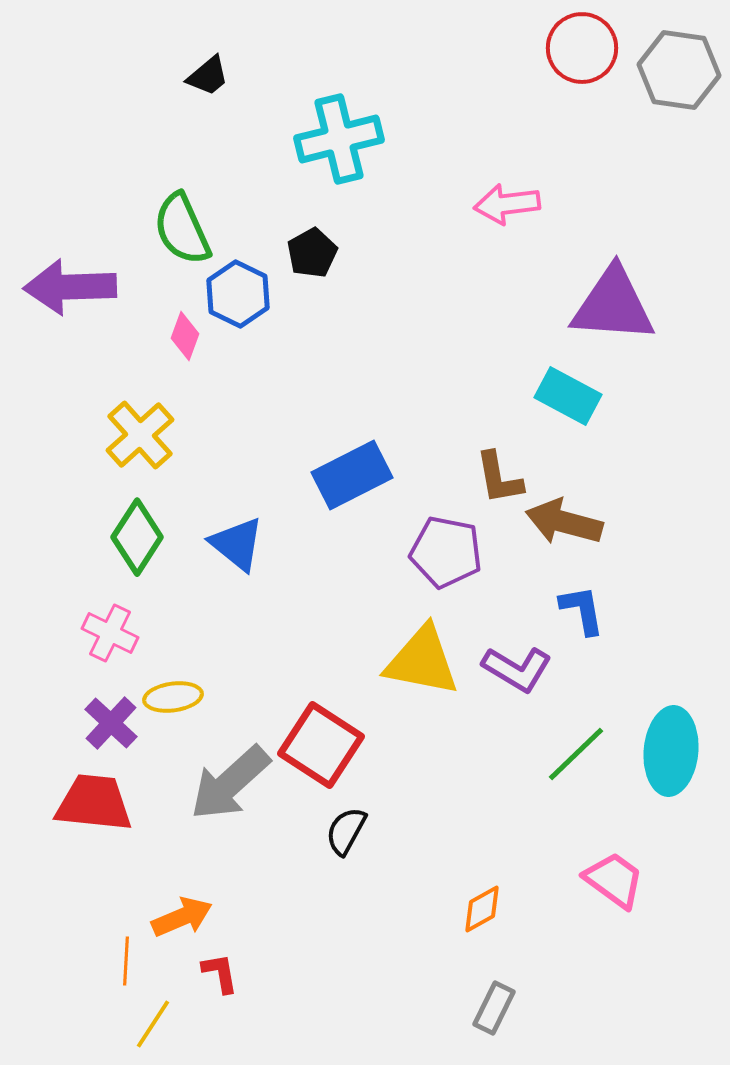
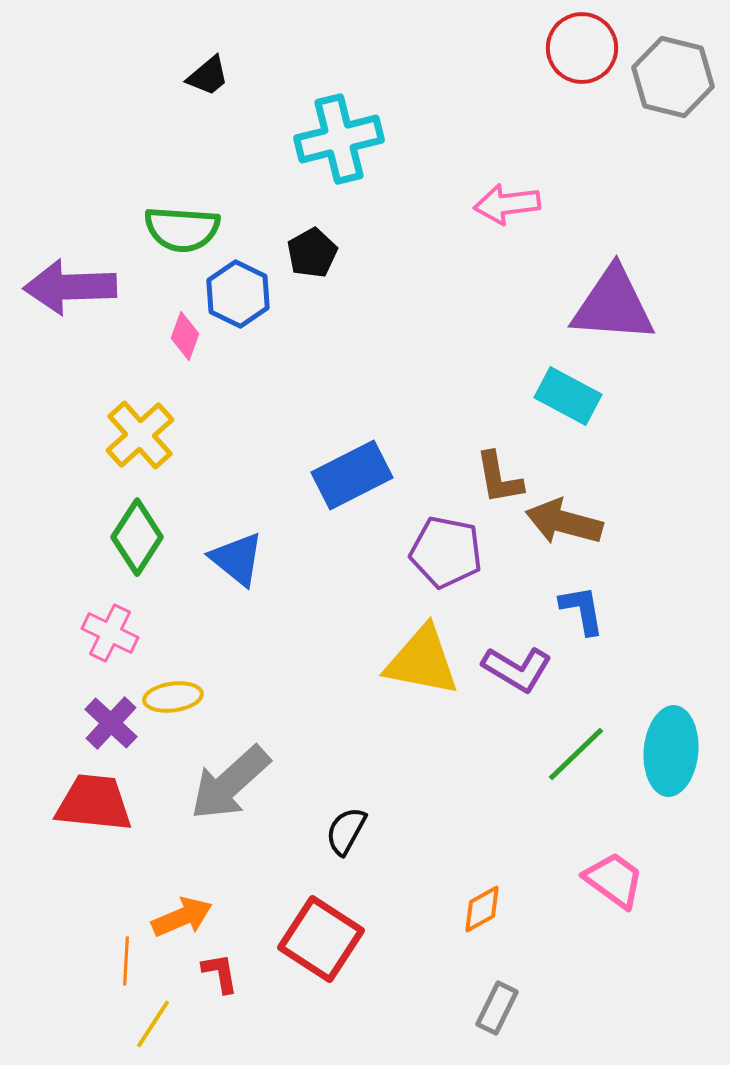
gray hexagon: moved 6 px left, 7 px down; rotated 6 degrees clockwise
green semicircle: rotated 62 degrees counterclockwise
blue triangle: moved 15 px down
red square: moved 194 px down
gray rectangle: moved 3 px right
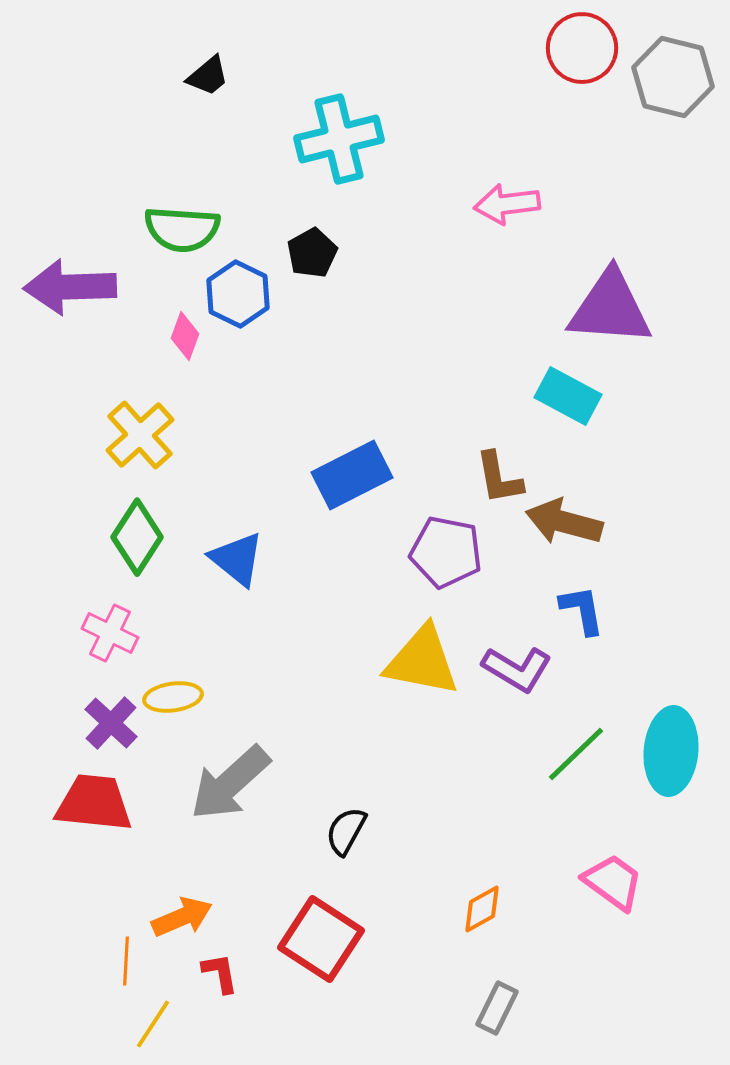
purple triangle: moved 3 px left, 3 px down
pink trapezoid: moved 1 px left, 2 px down
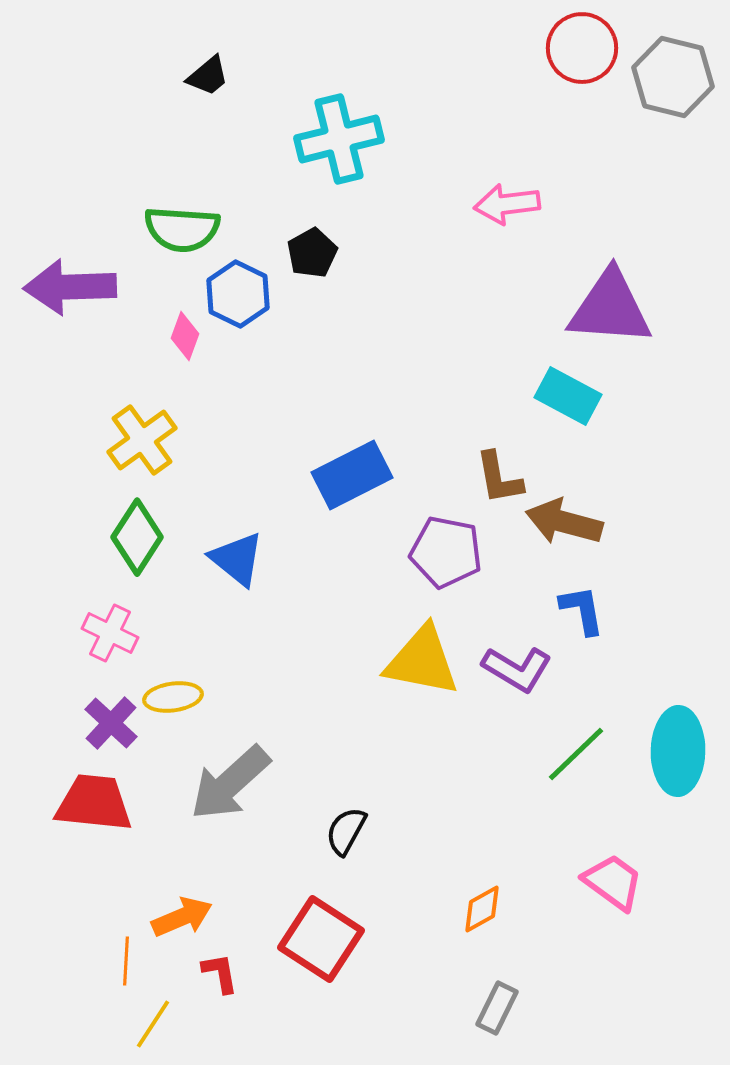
yellow cross: moved 2 px right, 5 px down; rotated 6 degrees clockwise
cyan ellipse: moved 7 px right; rotated 4 degrees counterclockwise
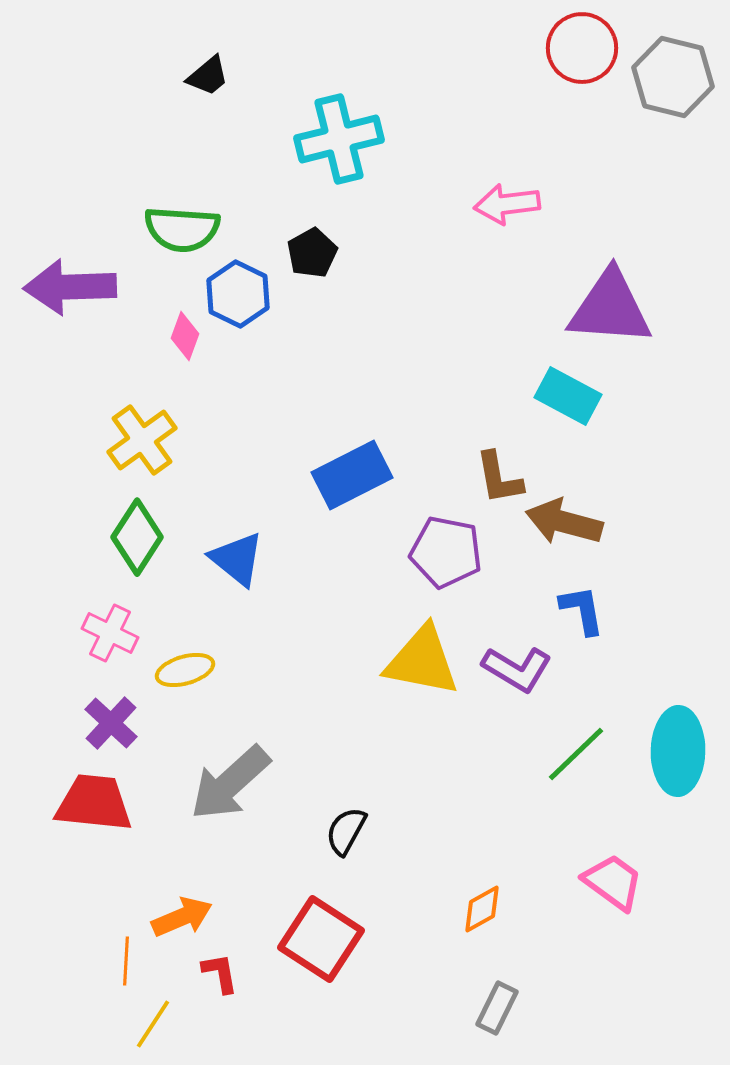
yellow ellipse: moved 12 px right, 27 px up; rotated 8 degrees counterclockwise
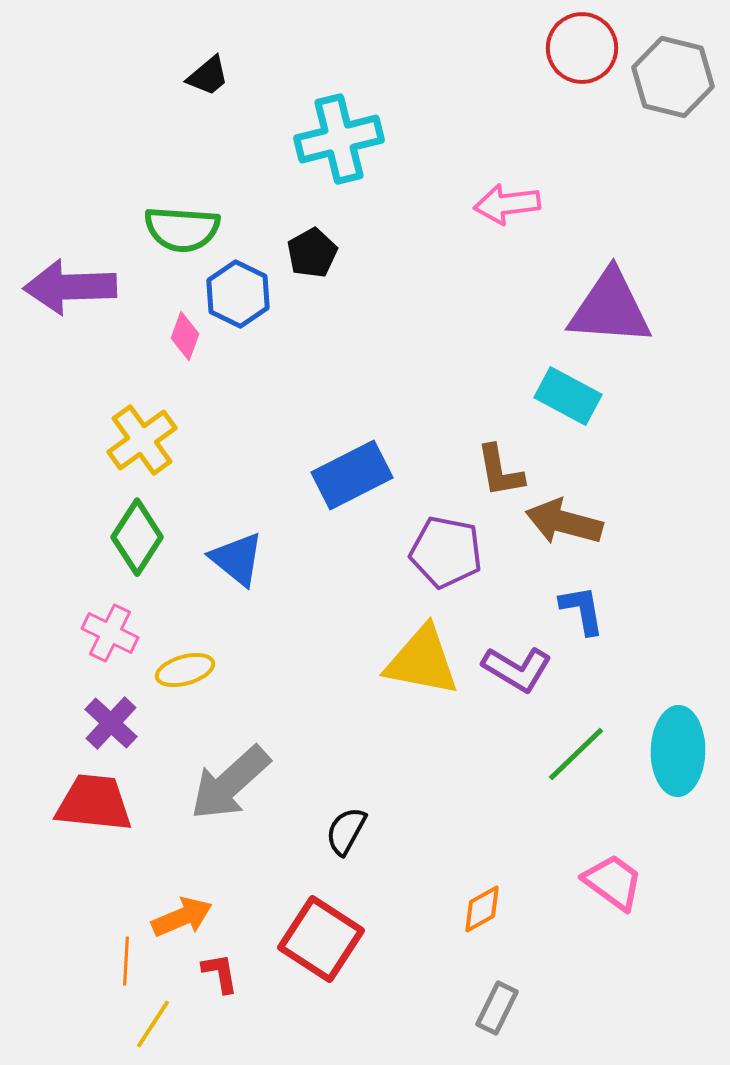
brown L-shape: moved 1 px right, 7 px up
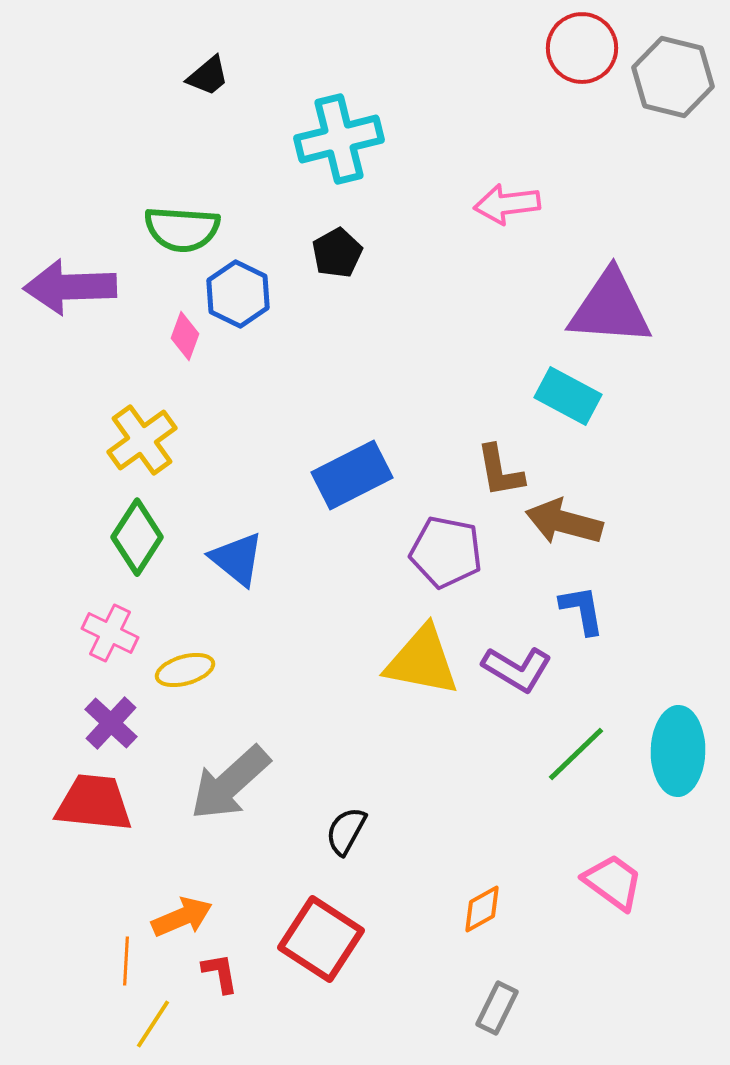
black pentagon: moved 25 px right
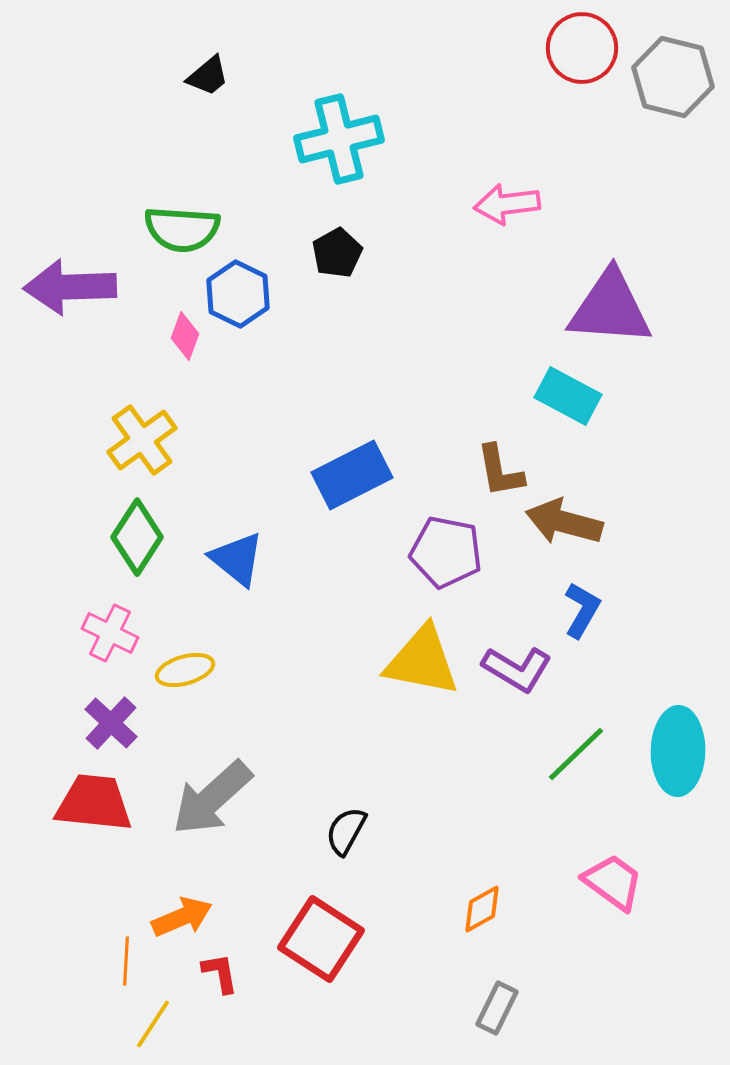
blue L-shape: rotated 40 degrees clockwise
gray arrow: moved 18 px left, 15 px down
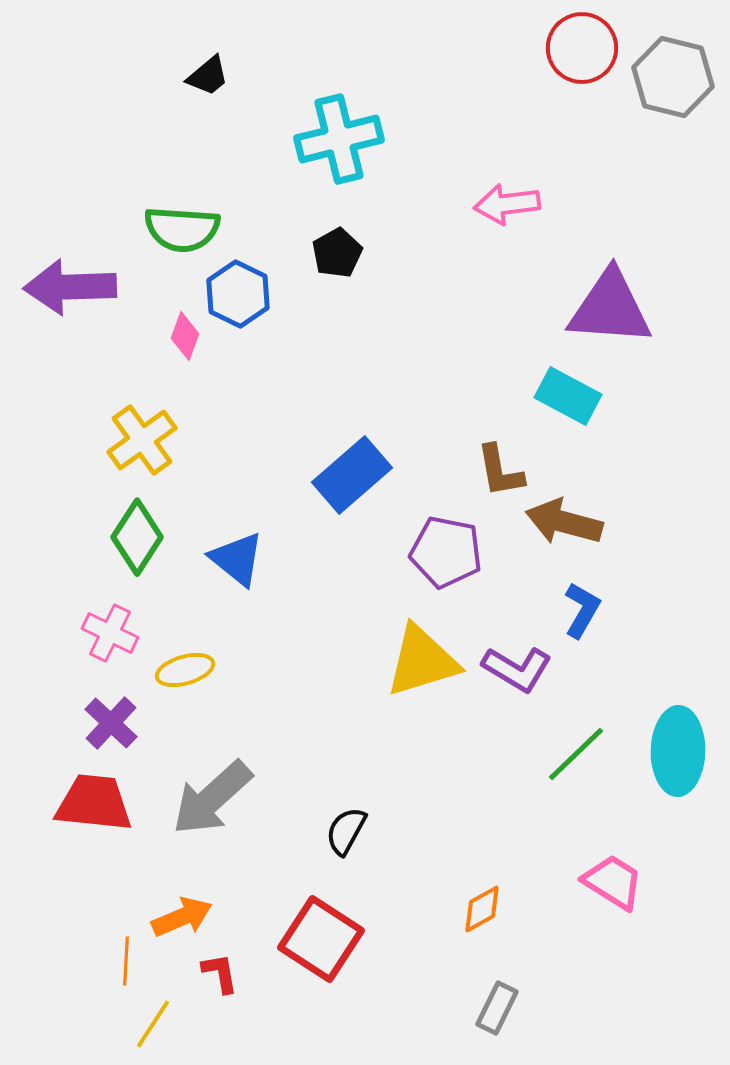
blue rectangle: rotated 14 degrees counterclockwise
yellow triangle: rotated 28 degrees counterclockwise
pink trapezoid: rotated 4 degrees counterclockwise
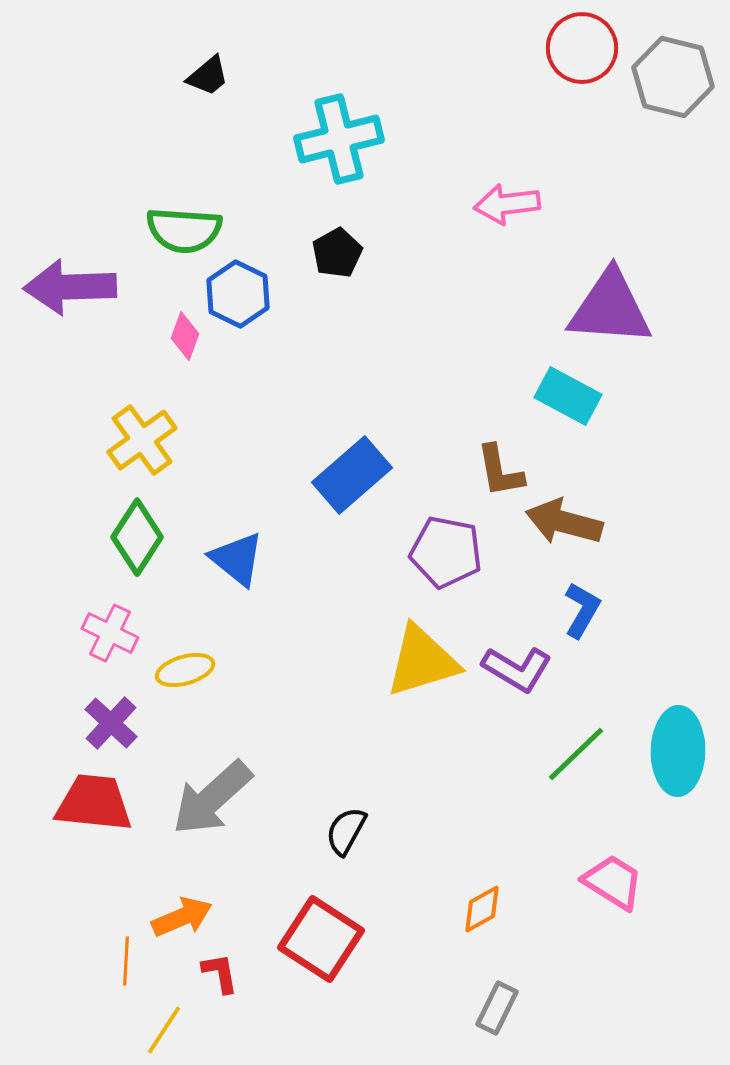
green semicircle: moved 2 px right, 1 px down
yellow line: moved 11 px right, 6 px down
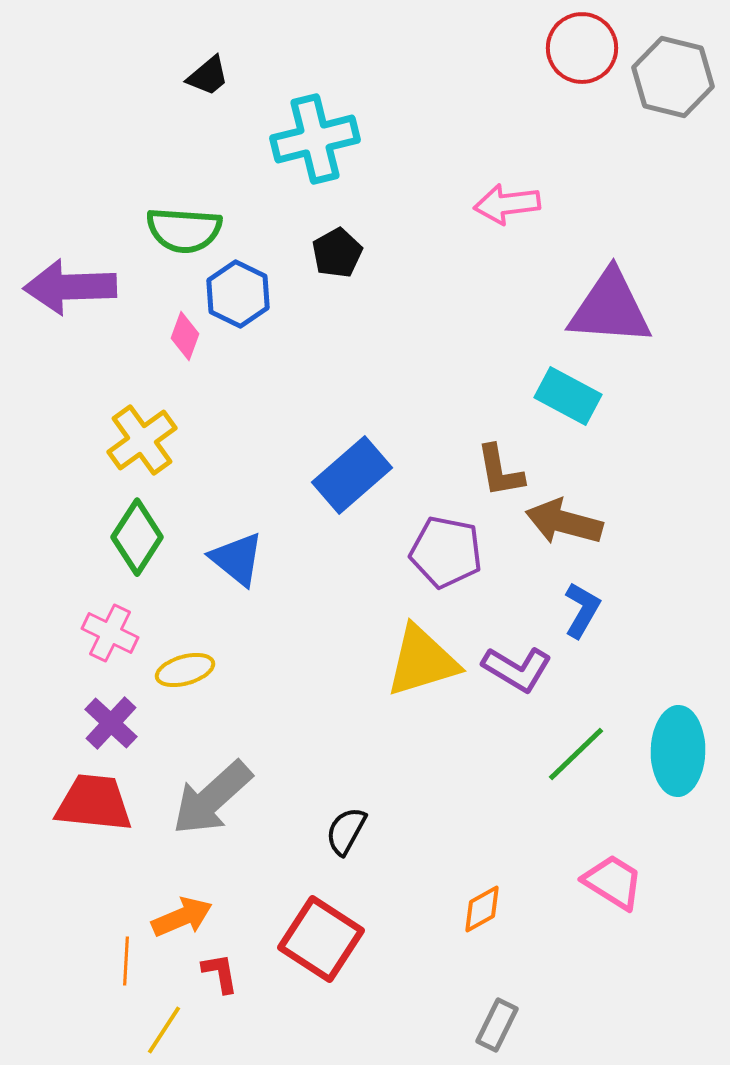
cyan cross: moved 24 px left
gray rectangle: moved 17 px down
